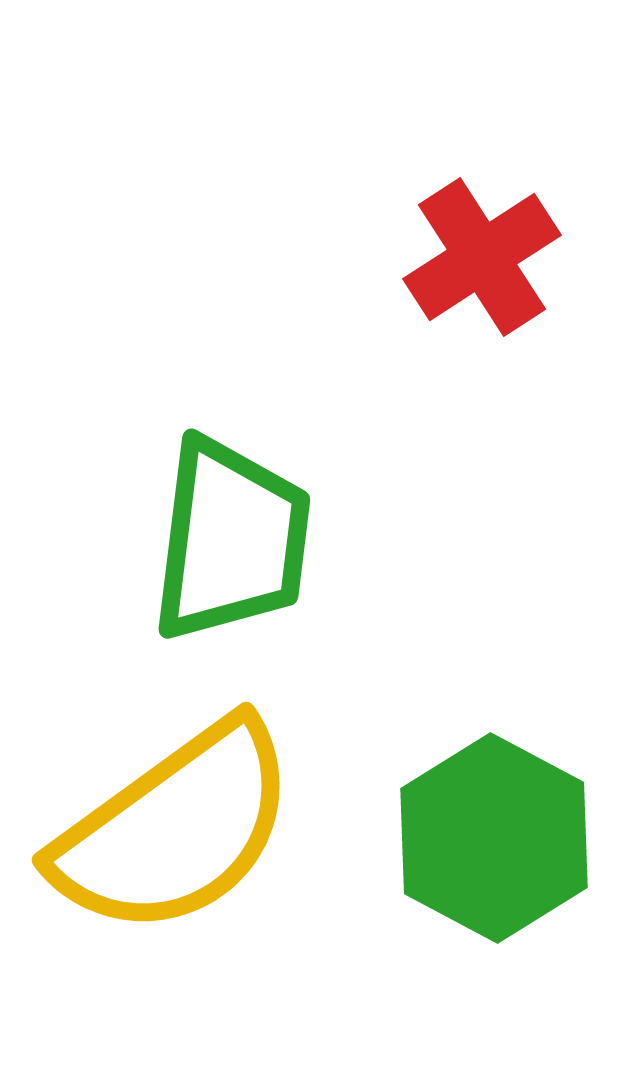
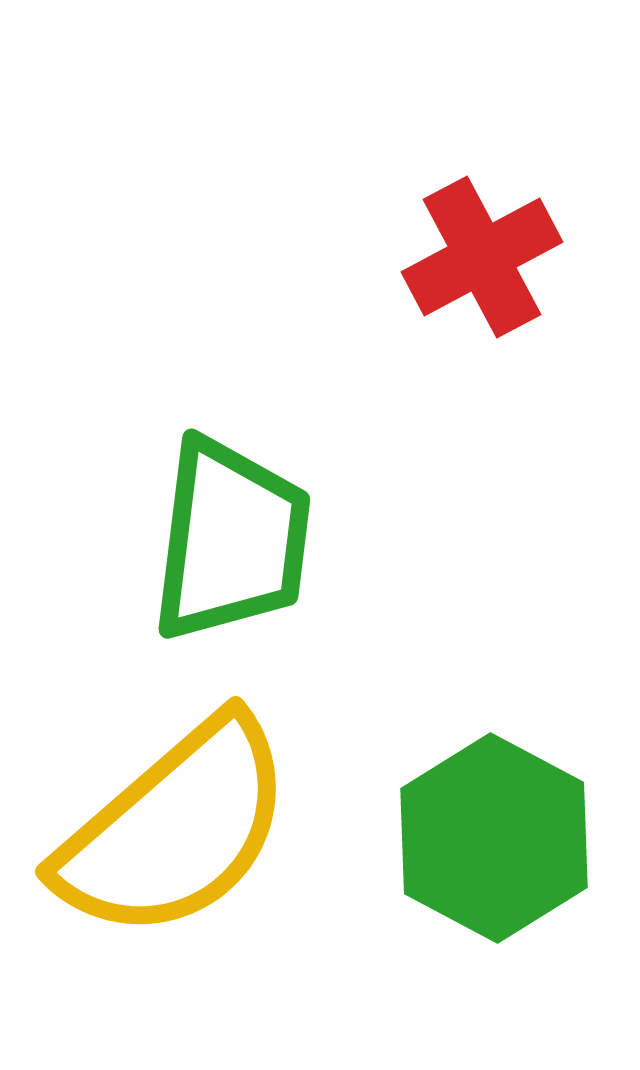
red cross: rotated 5 degrees clockwise
yellow semicircle: rotated 5 degrees counterclockwise
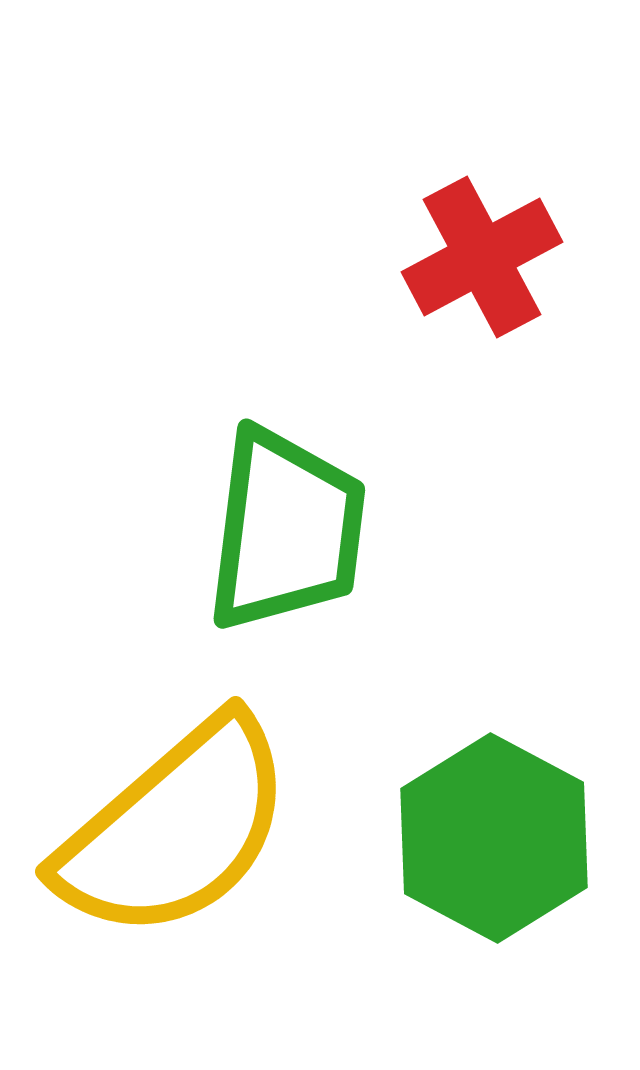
green trapezoid: moved 55 px right, 10 px up
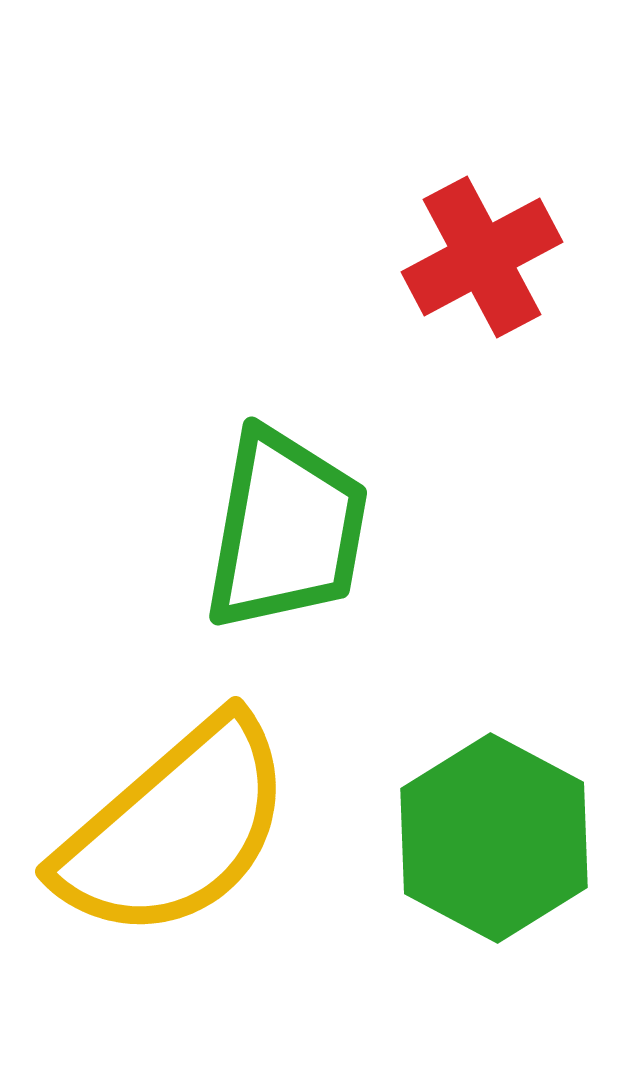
green trapezoid: rotated 3 degrees clockwise
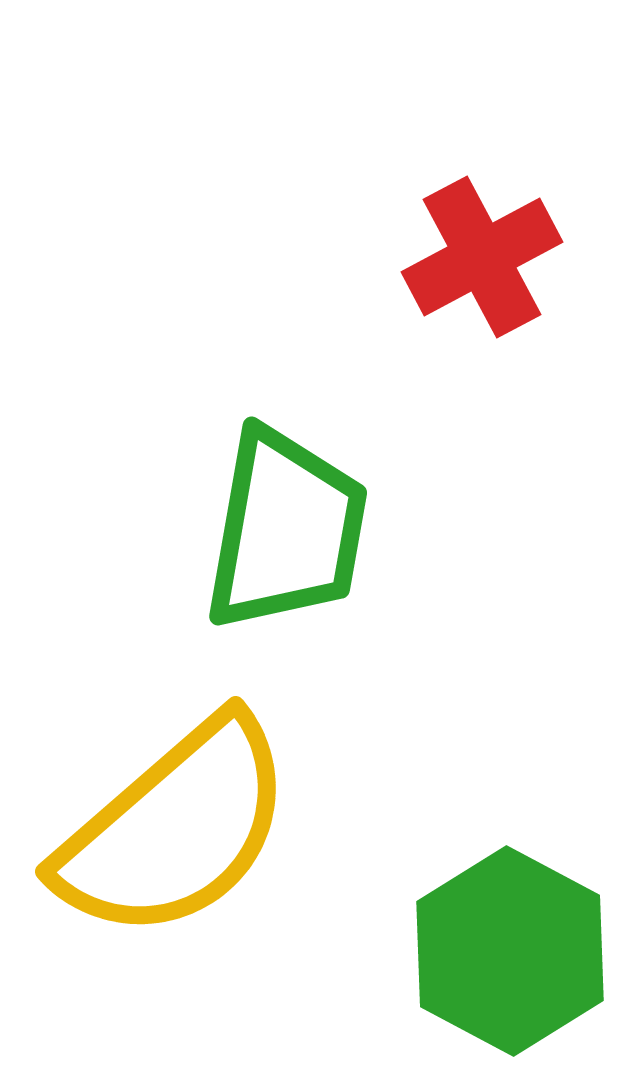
green hexagon: moved 16 px right, 113 px down
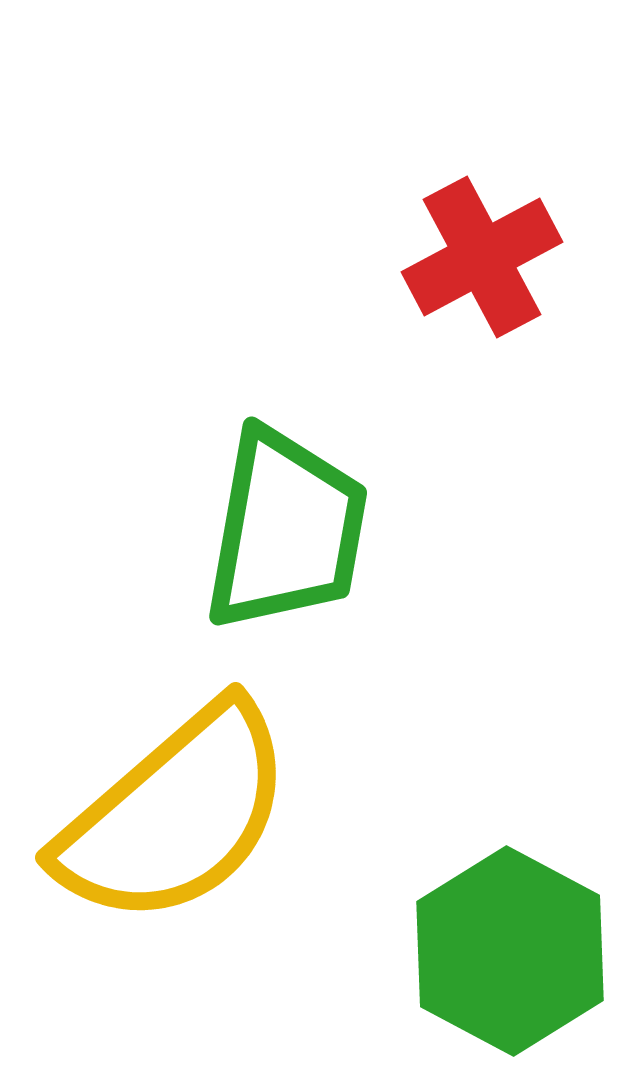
yellow semicircle: moved 14 px up
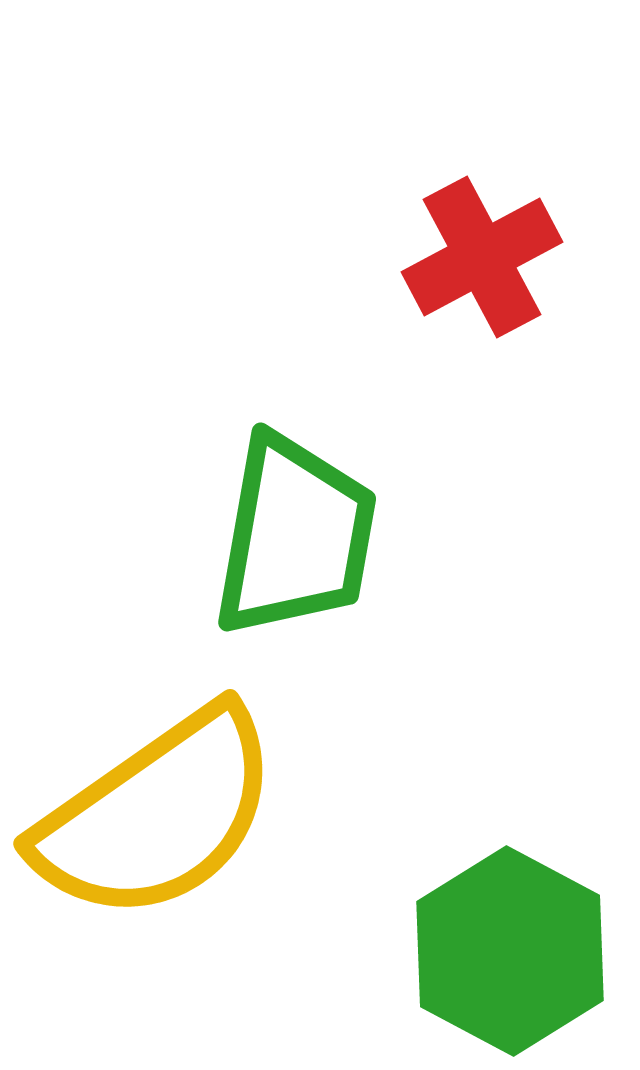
green trapezoid: moved 9 px right, 6 px down
yellow semicircle: moved 18 px left; rotated 6 degrees clockwise
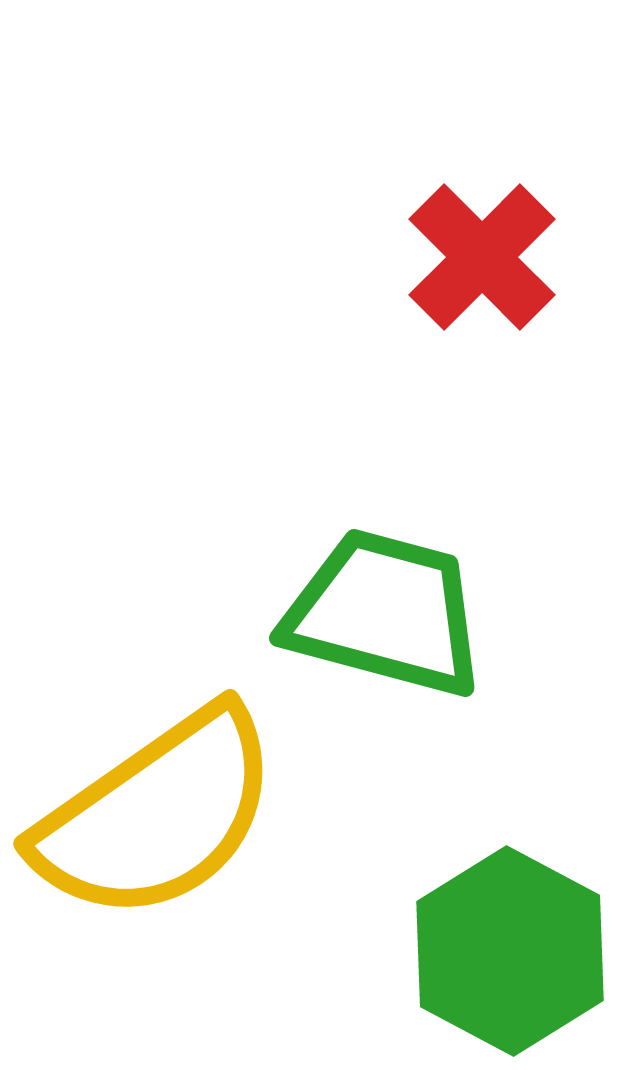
red cross: rotated 17 degrees counterclockwise
green trapezoid: moved 90 px right, 77 px down; rotated 85 degrees counterclockwise
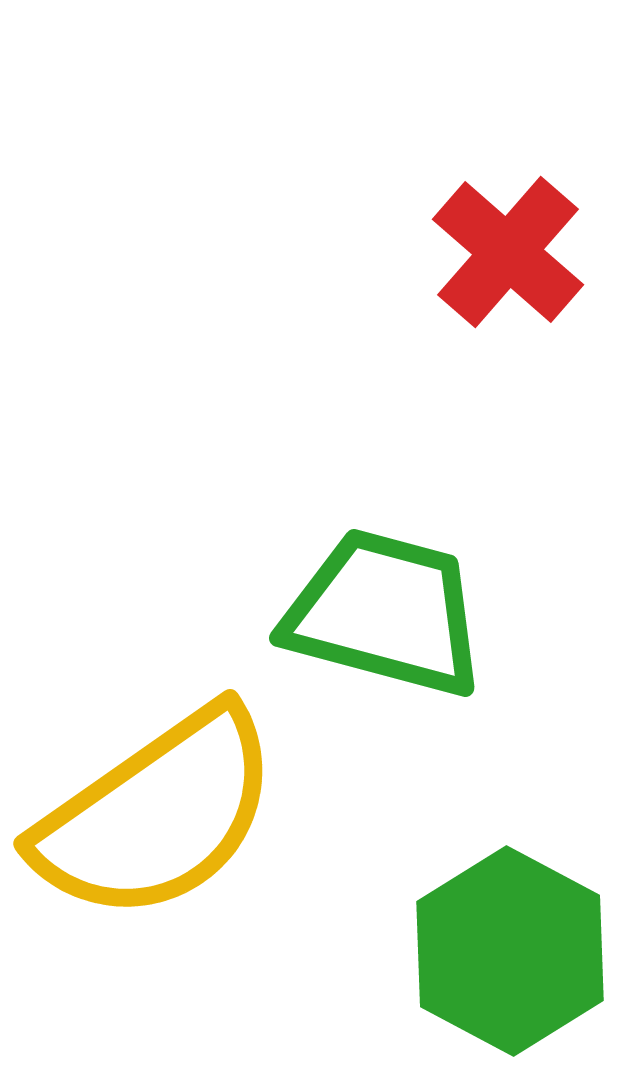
red cross: moved 26 px right, 5 px up; rotated 4 degrees counterclockwise
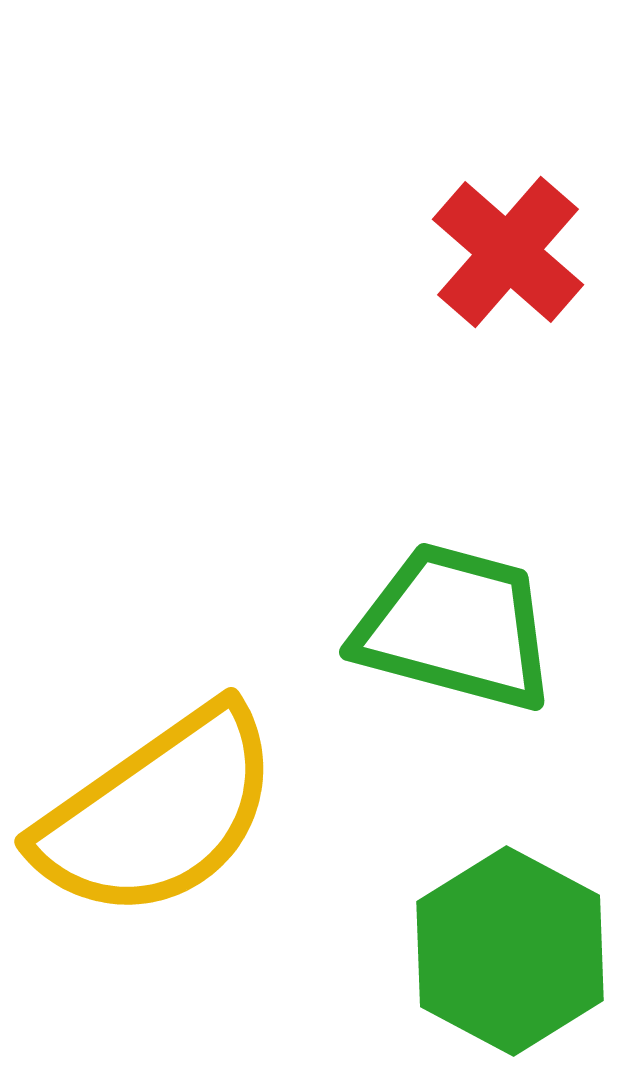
green trapezoid: moved 70 px right, 14 px down
yellow semicircle: moved 1 px right, 2 px up
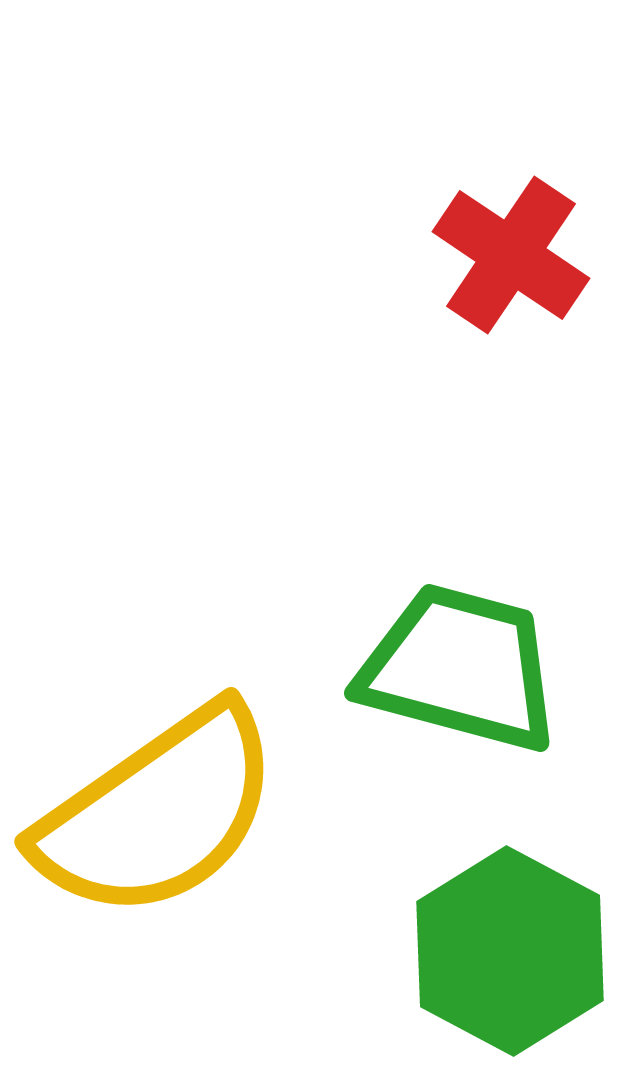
red cross: moved 3 px right, 3 px down; rotated 7 degrees counterclockwise
green trapezoid: moved 5 px right, 41 px down
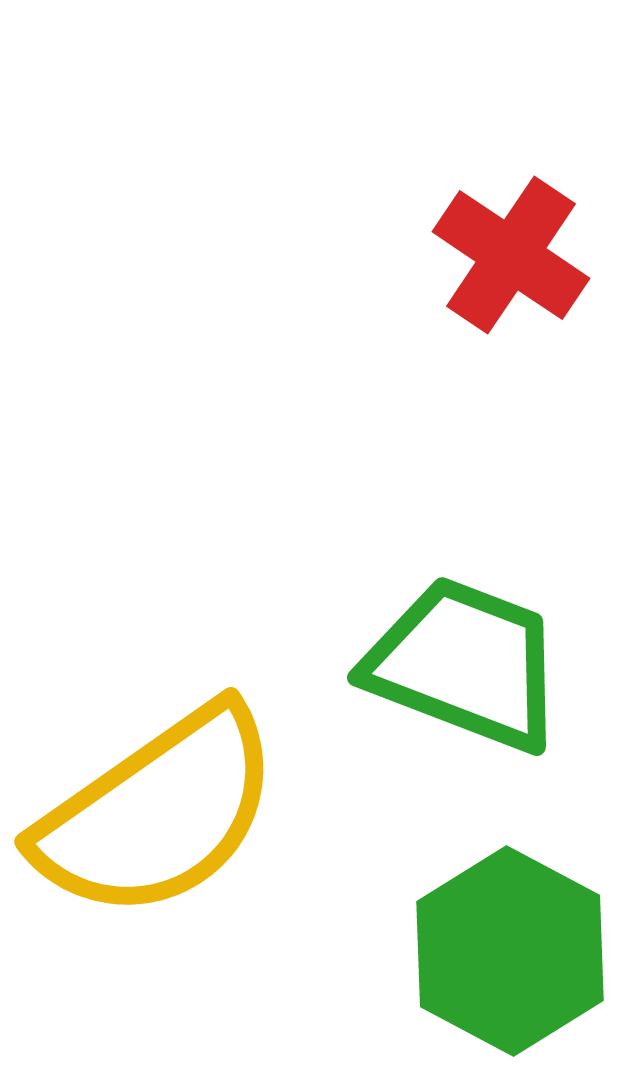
green trapezoid: moved 5 px right, 4 px up; rotated 6 degrees clockwise
